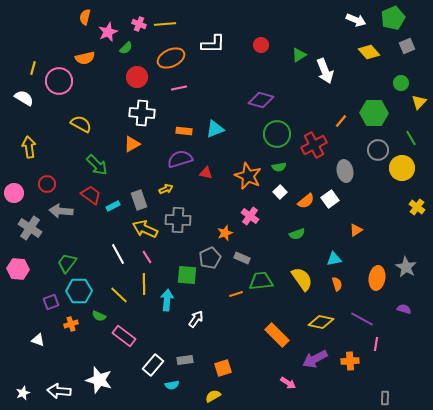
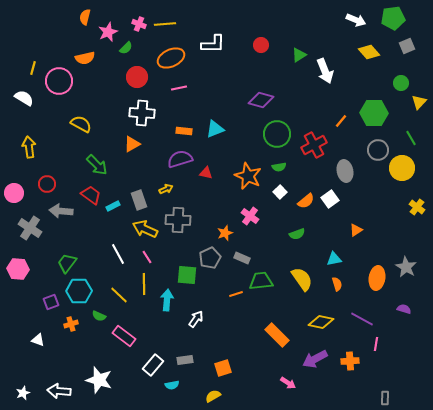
green pentagon at (393, 18): rotated 15 degrees clockwise
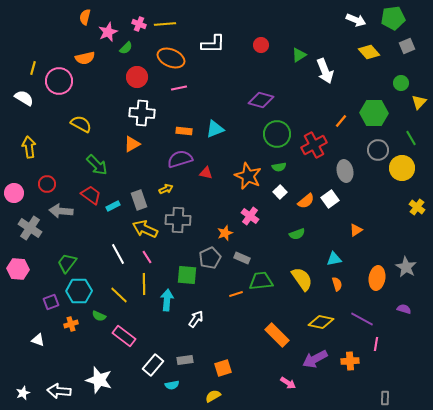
orange ellipse at (171, 58): rotated 48 degrees clockwise
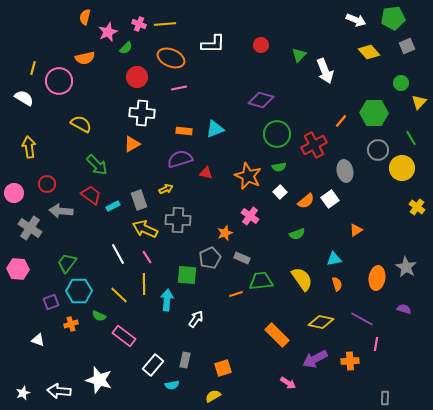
green triangle at (299, 55): rotated 14 degrees counterclockwise
gray rectangle at (185, 360): rotated 70 degrees counterclockwise
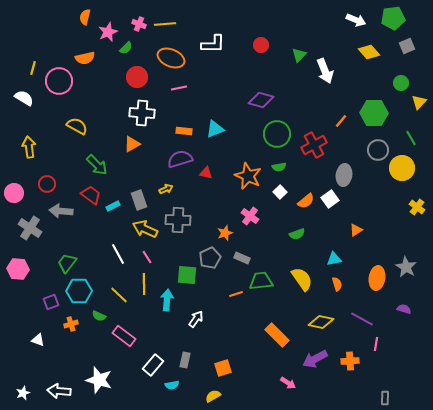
yellow semicircle at (81, 124): moved 4 px left, 2 px down
gray ellipse at (345, 171): moved 1 px left, 4 px down; rotated 20 degrees clockwise
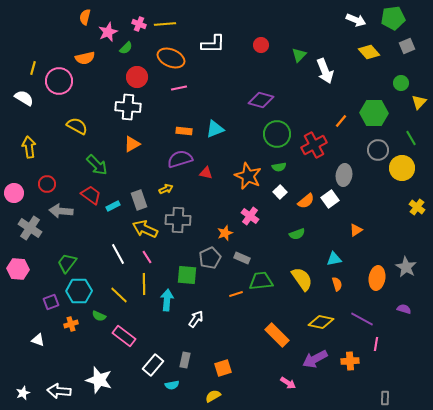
white cross at (142, 113): moved 14 px left, 6 px up
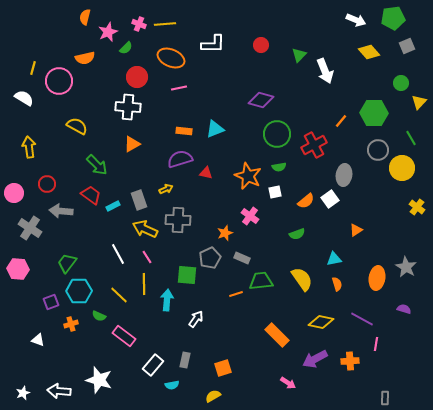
white square at (280, 192): moved 5 px left; rotated 32 degrees clockwise
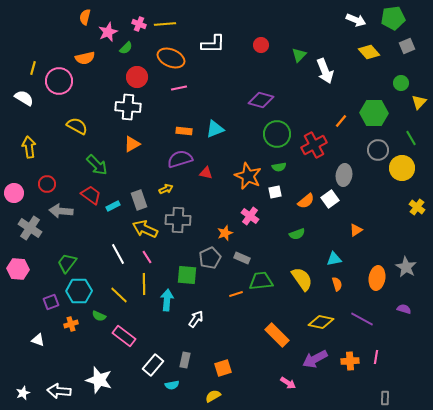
pink line at (376, 344): moved 13 px down
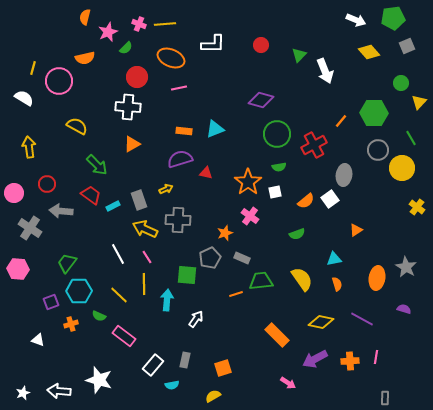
orange star at (248, 176): moved 6 px down; rotated 12 degrees clockwise
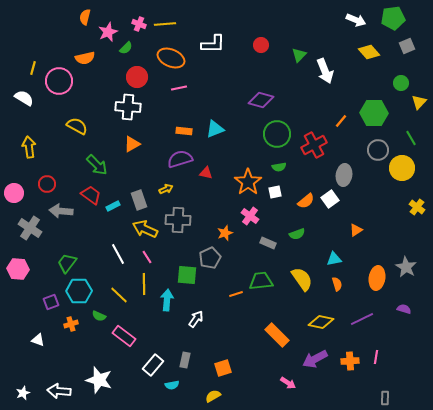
gray rectangle at (242, 258): moved 26 px right, 15 px up
purple line at (362, 319): rotated 55 degrees counterclockwise
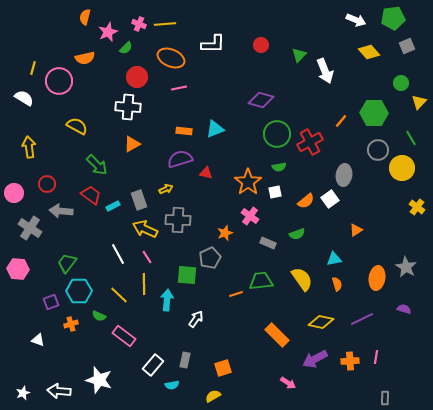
red cross at (314, 145): moved 4 px left, 3 px up
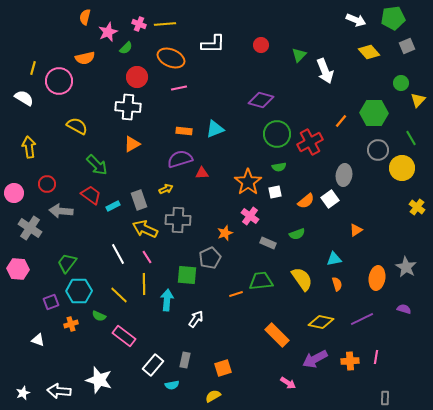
yellow triangle at (419, 102): moved 1 px left, 2 px up
red triangle at (206, 173): moved 4 px left; rotated 16 degrees counterclockwise
